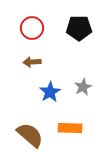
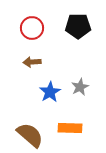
black pentagon: moved 1 px left, 2 px up
gray star: moved 3 px left
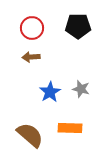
brown arrow: moved 1 px left, 5 px up
gray star: moved 1 px right, 2 px down; rotated 30 degrees counterclockwise
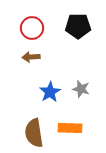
brown semicircle: moved 4 px right, 2 px up; rotated 140 degrees counterclockwise
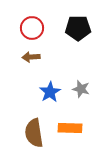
black pentagon: moved 2 px down
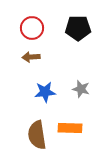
blue star: moved 5 px left; rotated 25 degrees clockwise
brown semicircle: moved 3 px right, 2 px down
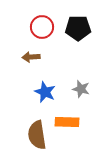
red circle: moved 10 px right, 1 px up
blue star: rotated 30 degrees clockwise
orange rectangle: moved 3 px left, 6 px up
